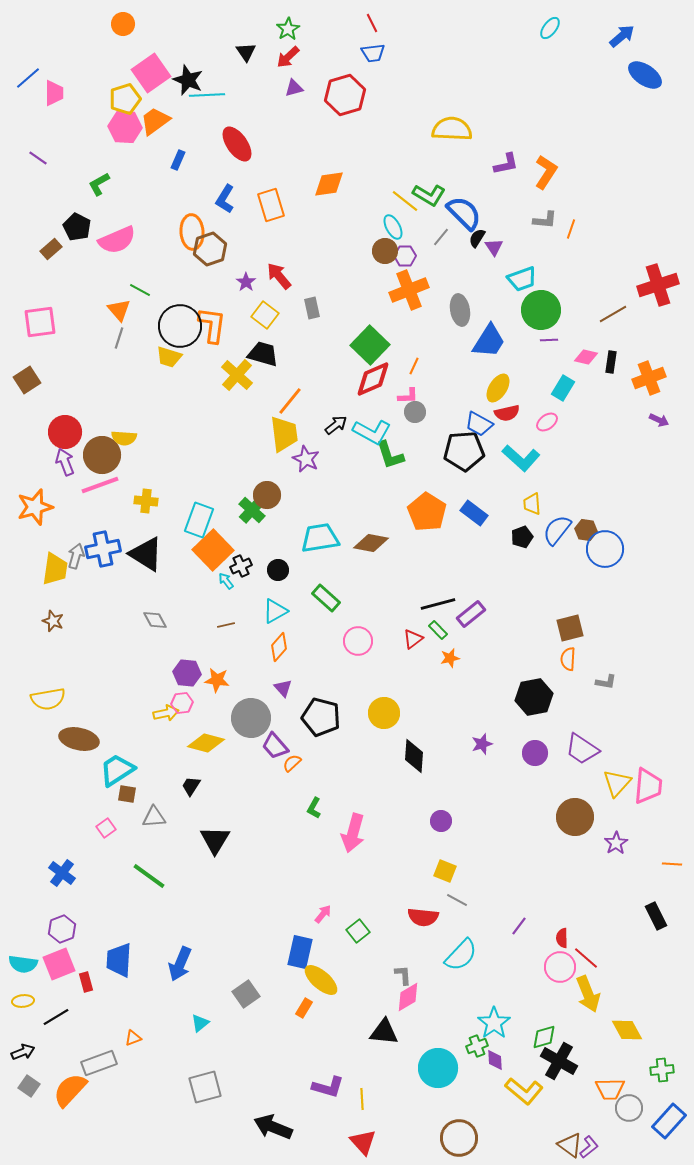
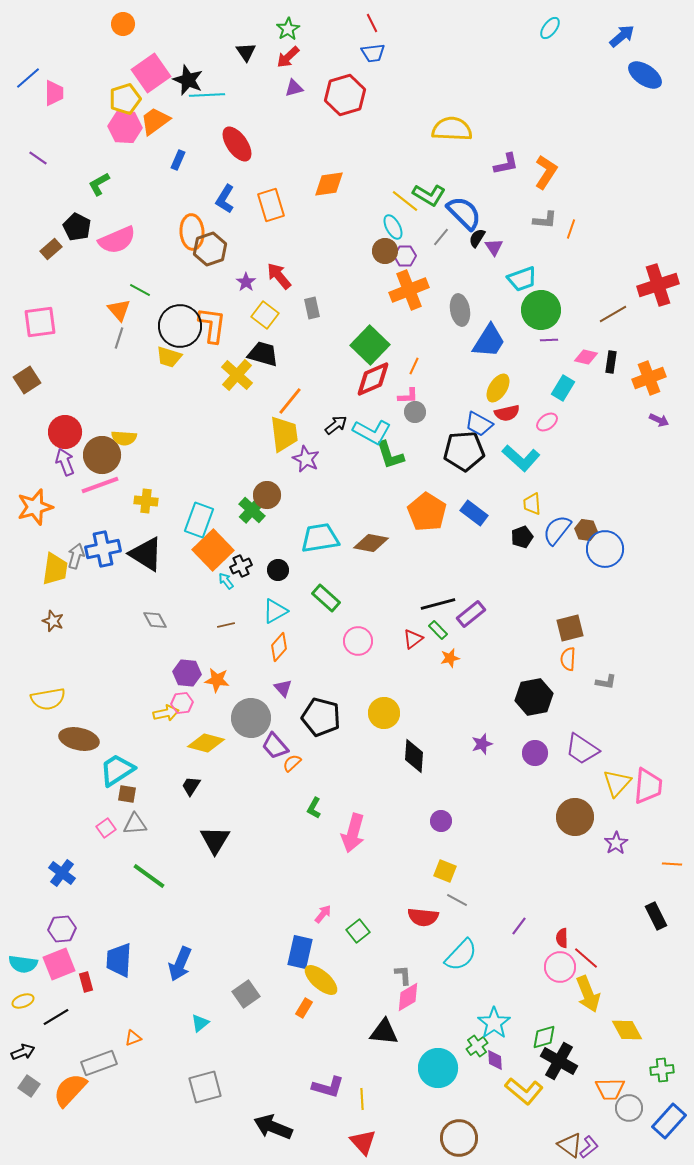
gray triangle at (154, 817): moved 19 px left, 7 px down
purple hexagon at (62, 929): rotated 16 degrees clockwise
yellow ellipse at (23, 1001): rotated 15 degrees counterclockwise
green cross at (477, 1046): rotated 15 degrees counterclockwise
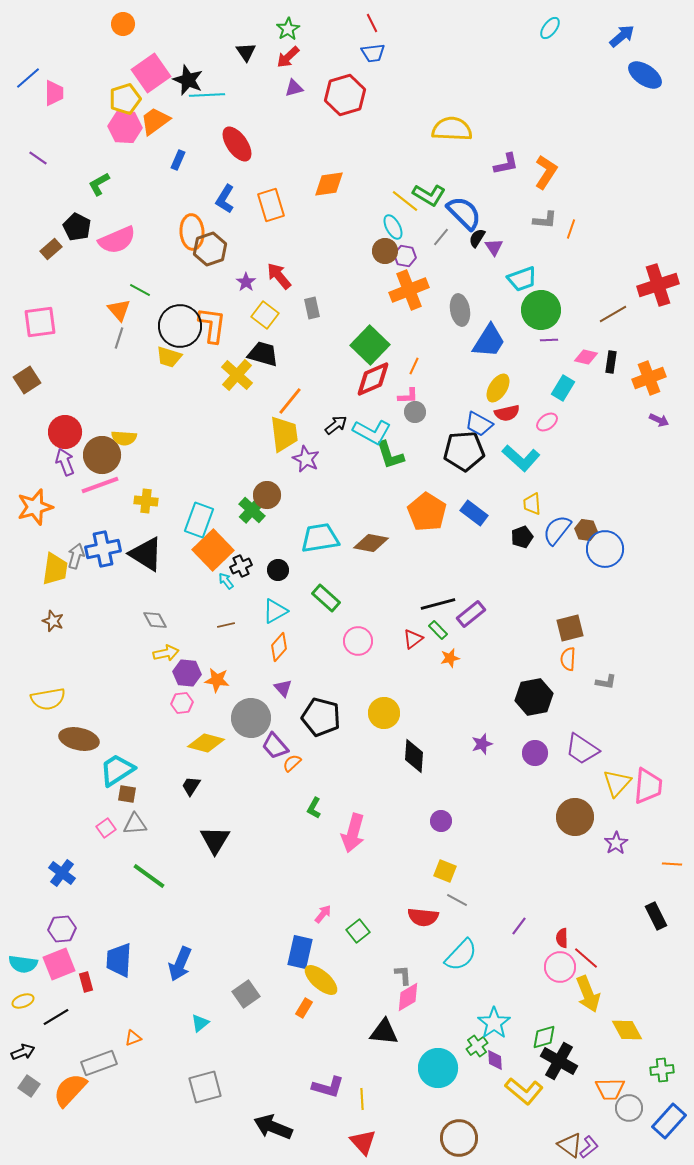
purple hexagon at (405, 256): rotated 10 degrees clockwise
yellow arrow at (166, 713): moved 60 px up
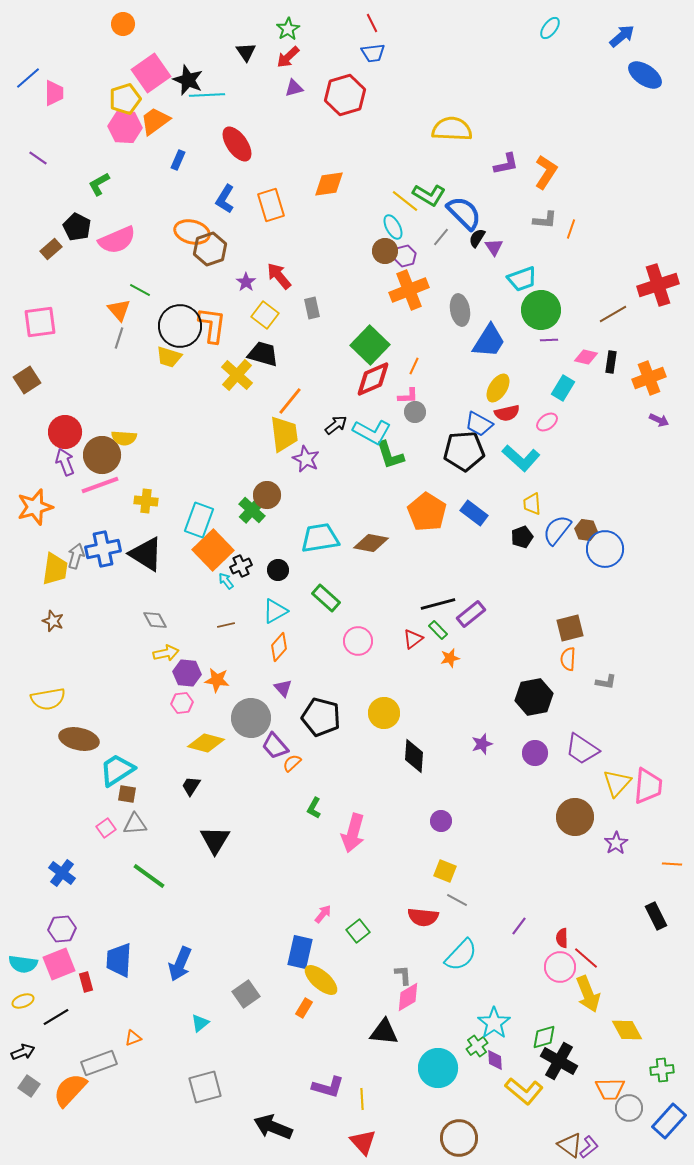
orange ellipse at (192, 232): rotated 72 degrees counterclockwise
purple hexagon at (405, 256): rotated 25 degrees counterclockwise
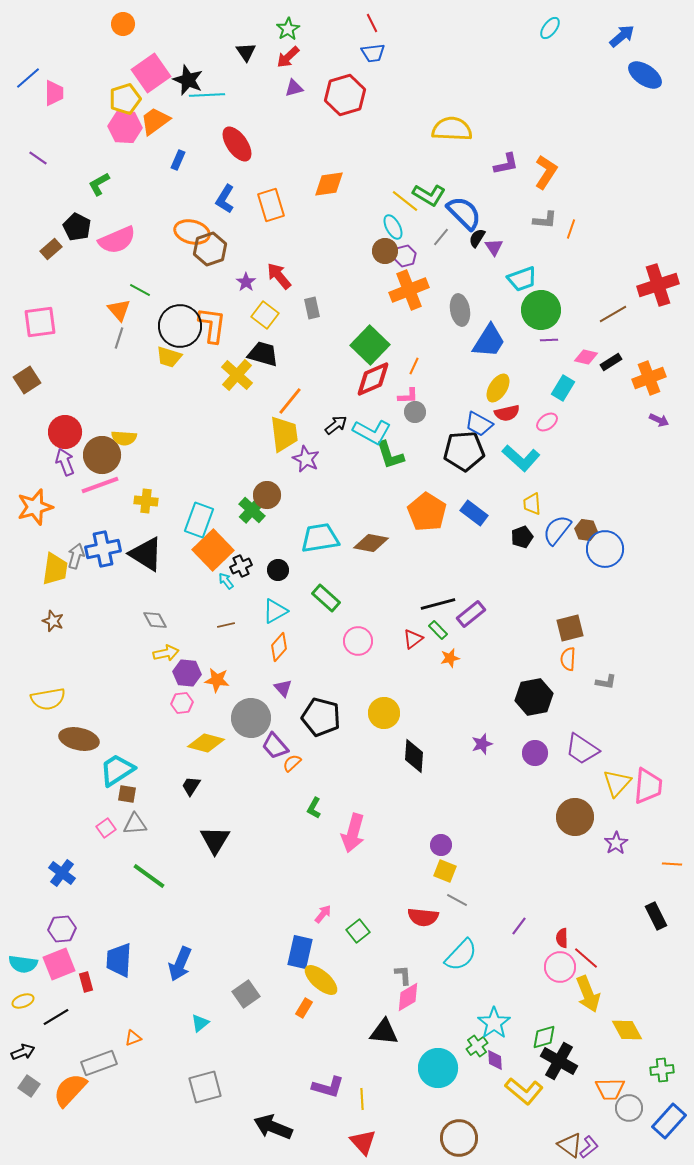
black rectangle at (611, 362): rotated 50 degrees clockwise
purple circle at (441, 821): moved 24 px down
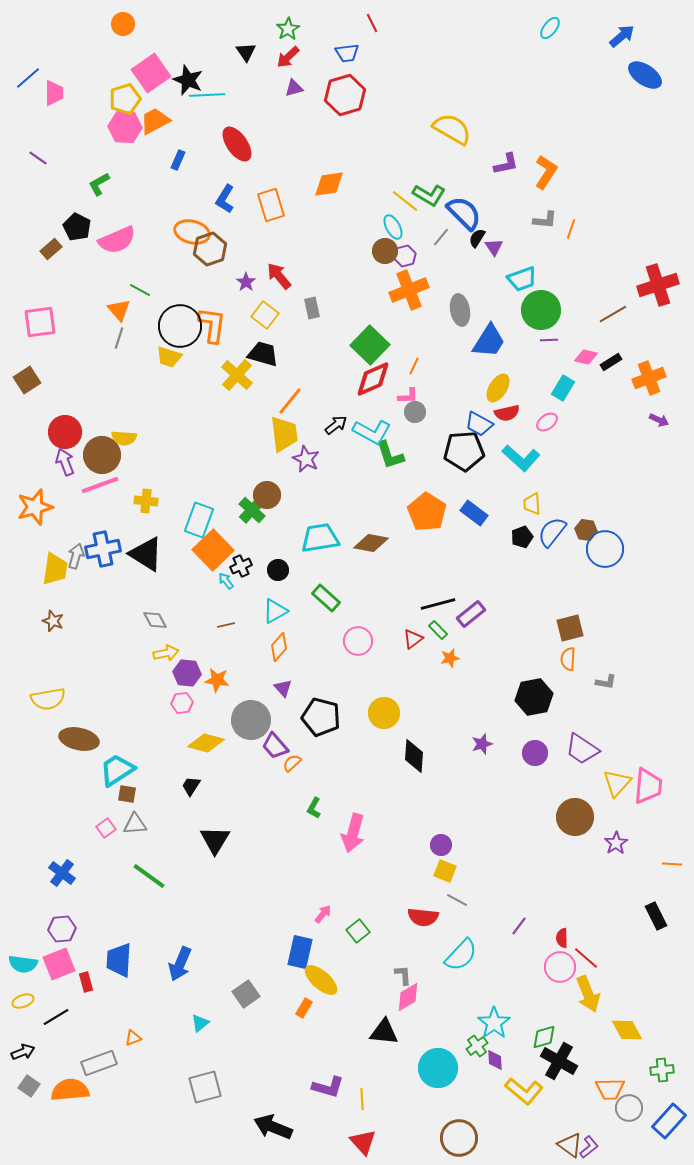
blue trapezoid at (373, 53): moved 26 px left
orange trapezoid at (155, 121): rotated 8 degrees clockwise
yellow semicircle at (452, 129): rotated 27 degrees clockwise
blue semicircle at (557, 530): moved 5 px left, 2 px down
gray circle at (251, 718): moved 2 px down
orange semicircle at (70, 1090): rotated 42 degrees clockwise
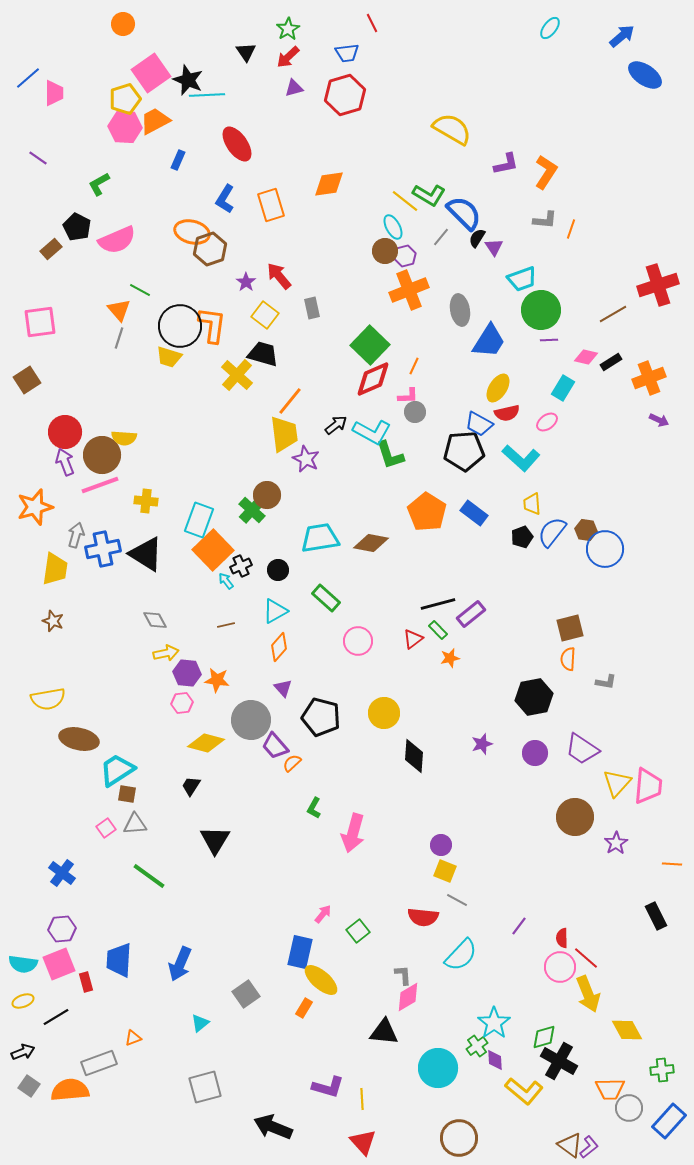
gray arrow at (76, 556): moved 21 px up
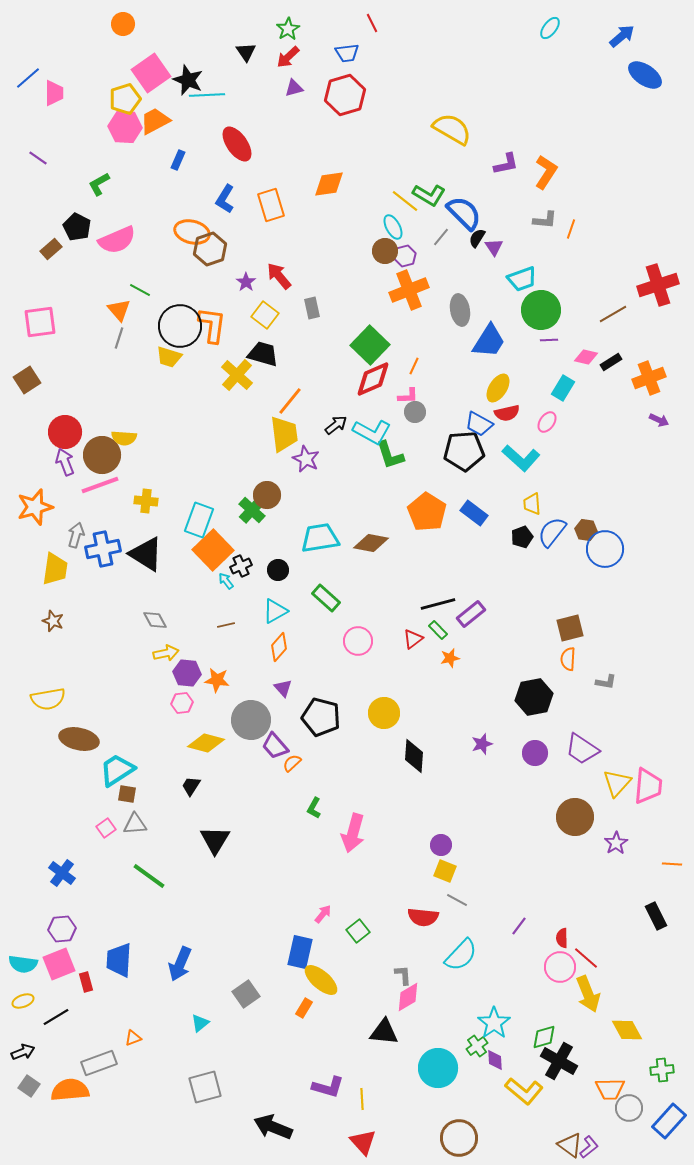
pink ellipse at (547, 422): rotated 20 degrees counterclockwise
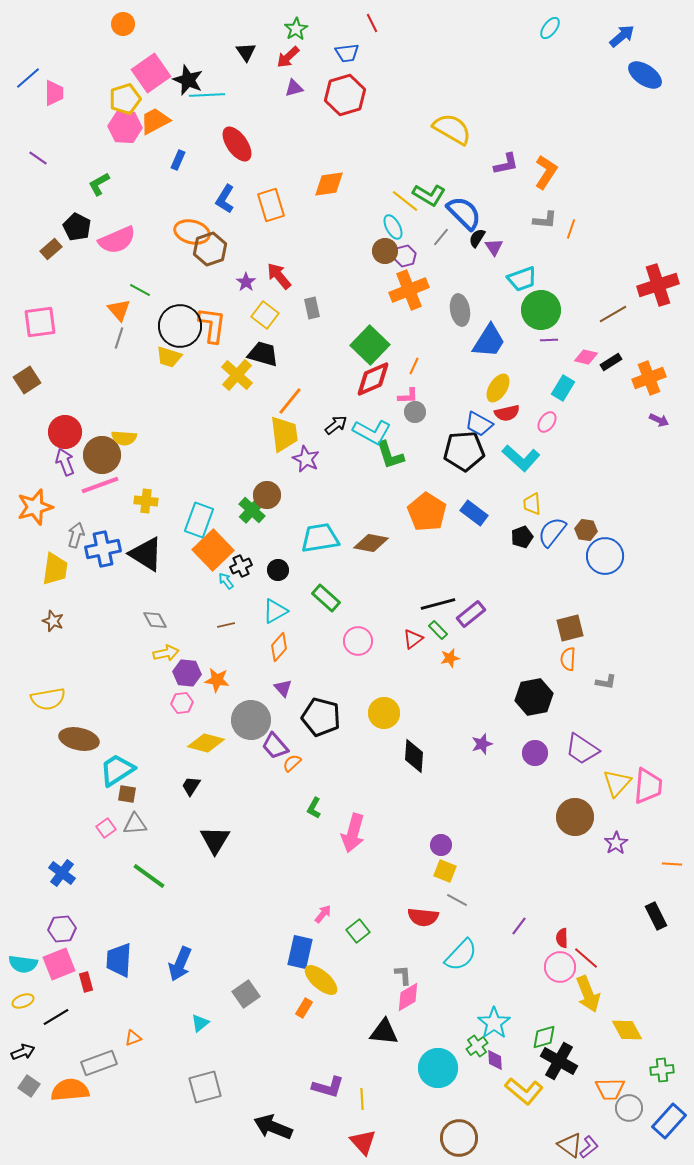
green star at (288, 29): moved 8 px right
blue circle at (605, 549): moved 7 px down
